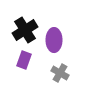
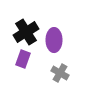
black cross: moved 1 px right, 2 px down
purple rectangle: moved 1 px left, 1 px up
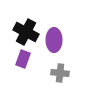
black cross: rotated 30 degrees counterclockwise
gray cross: rotated 24 degrees counterclockwise
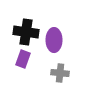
black cross: rotated 20 degrees counterclockwise
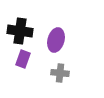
black cross: moved 6 px left, 1 px up
purple ellipse: moved 2 px right; rotated 15 degrees clockwise
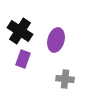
black cross: rotated 25 degrees clockwise
gray cross: moved 5 px right, 6 px down
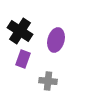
gray cross: moved 17 px left, 2 px down
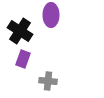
purple ellipse: moved 5 px left, 25 px up; rotated 15 degrees counterclockwise
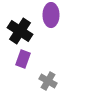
gray cross: rotated 24 degrees clockwise
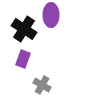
black cross: moved 4 px right, 2 px up
gray cross: moved 6 px left, 4 px down
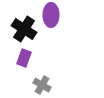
purple rectangle: moved 1 px right, 1 px up
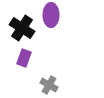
black cross: moved 2 px left, 1 px up
gray cross: moved 7 px right
